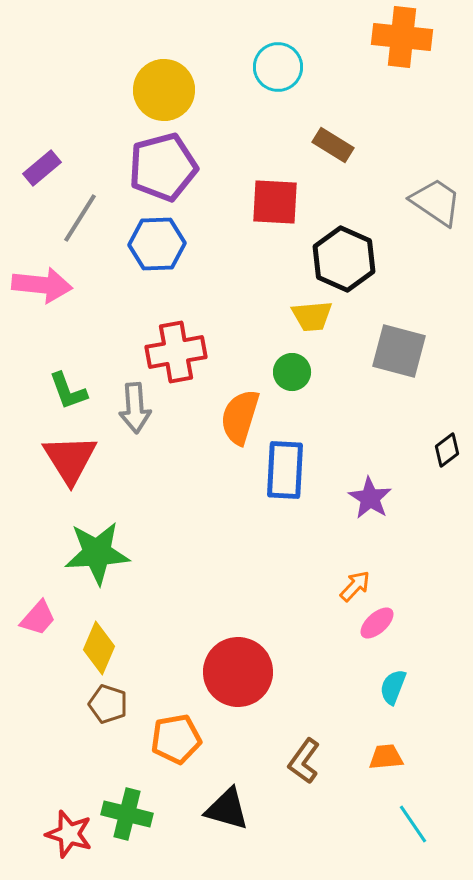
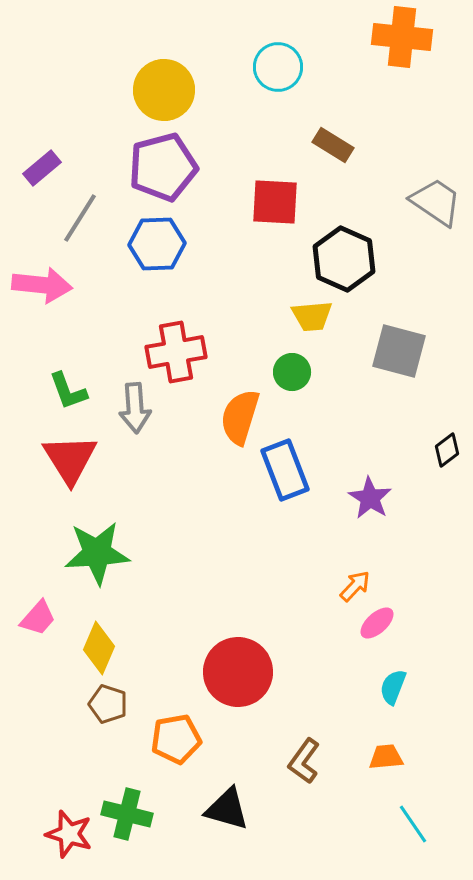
blue rectangle: rotated 24 degrees counterclockwise
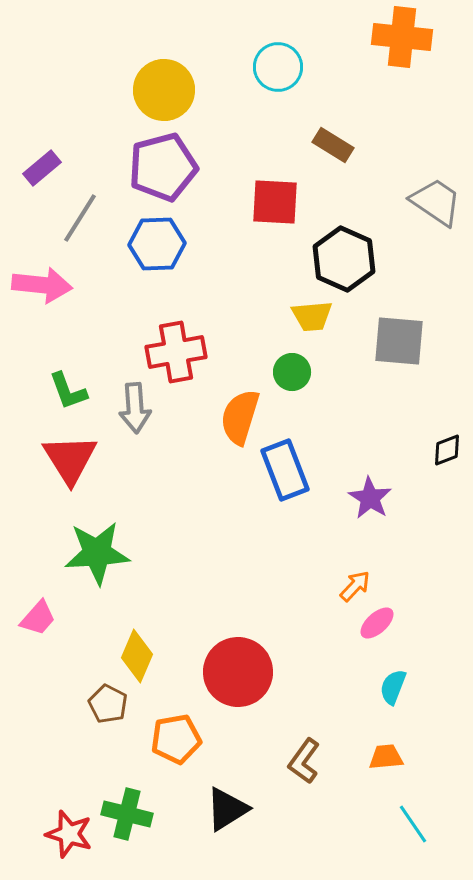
gray square: moved 10 px up; rotated 10 degrees counterclockwise
black diamond: rotated 16 degrees clockwise
yellow diamond: moved 38 px right, 8 px down
brown pentagon: rotated 9 degrees clockwise
black triangle: rotated 48 degrees counterclockwise
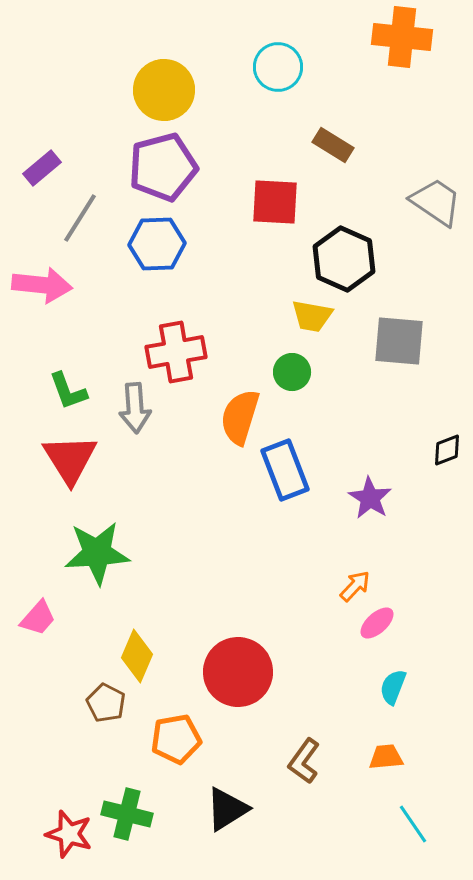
yellow trapezoid: rotated 15 degrees clockwise
brown pentagon: moved 2 px left, 1 px up
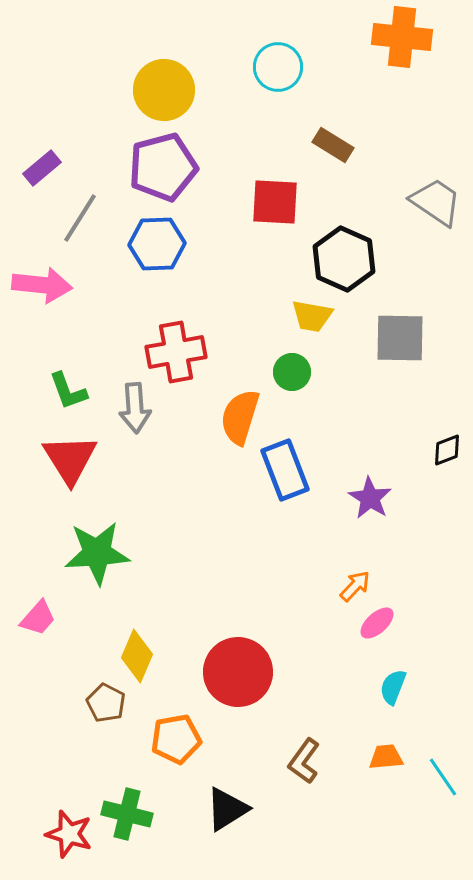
gray square: moved 1 px right, 3 px up; rotated 4 degrees counterclockwise
cyan line: moved 30 px right, 47 px up
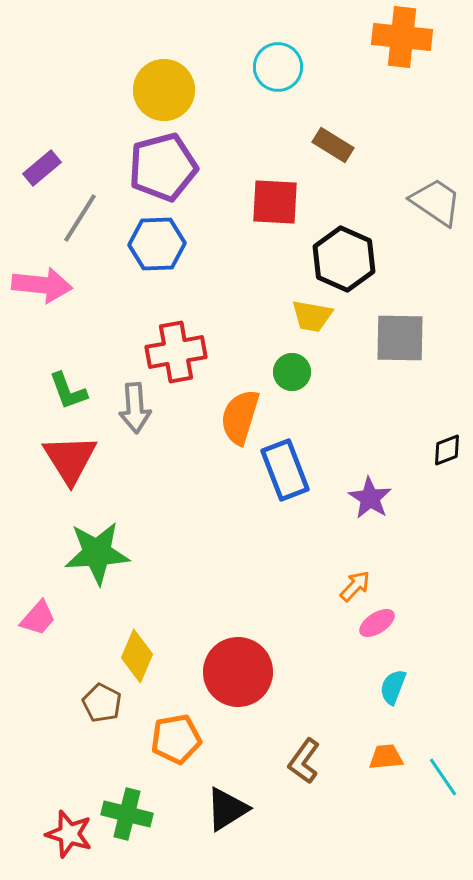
pink ellipse: rotated 9 degrees clockwise
brown pentagon: moved 4 px left
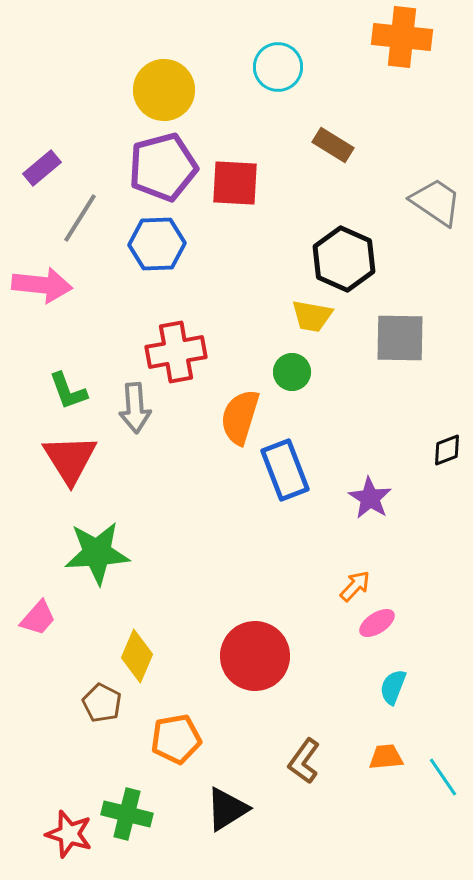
red square: moved 40 px left, 19 px up
red circle: moved 17 px right, 16 px up
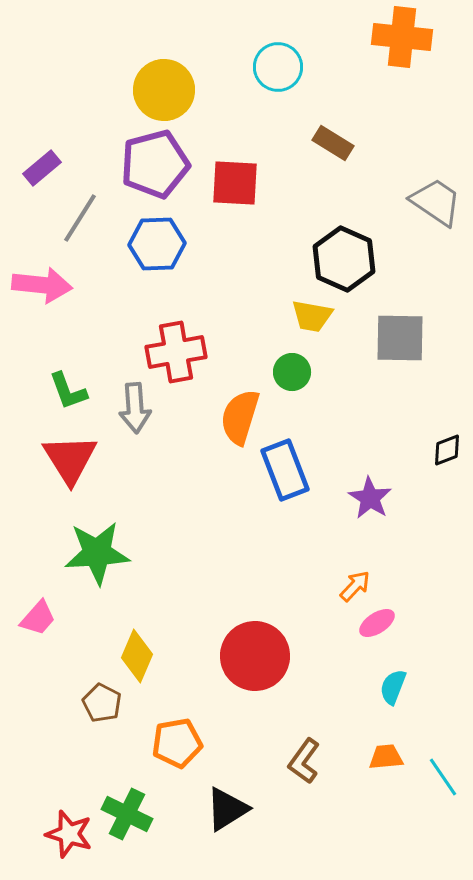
brown rectangle: moved 2 px up
purple pentagon: moved 8 px left, 3 px up
orange pentagon: moved 1 px right, 4 px down
green cross: rotated 12 degrees clockwise
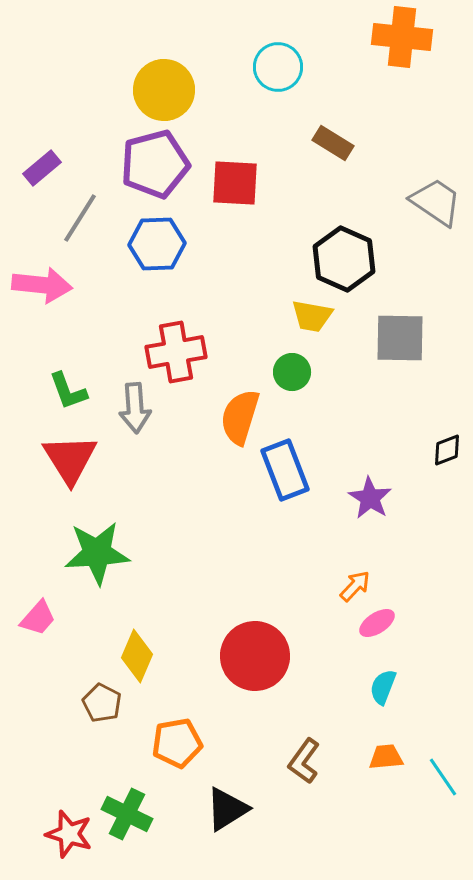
cyan semicircle: moved 10 px left
